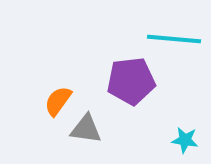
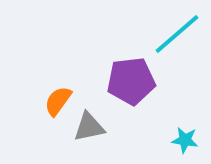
cyan line: moved 3 px right, 5 px up; rotated 46 degrees counterclockwise
gray triangle: moved 3 px right, 2 px up; rotated 20 degrees counterclockwise
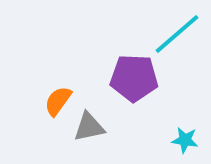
purple pentagon: moved 3 px right, 3 px up; rotated 9 degrees clockwise
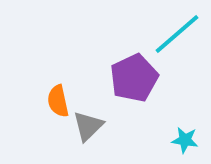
purple pentagon: rotated 27 degrees counterclockwise
orange semicircle: rotated 48 degrees counterclockwise
gray triangle: moved 1 px left, 1 px up; rotated 32 degrees counterclockwise
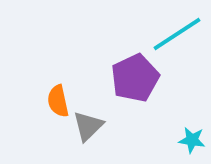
cyan line: rotated 8 degrees clockwise
purple pentagon: moved 1 px right
cyan star: moved 7 px right
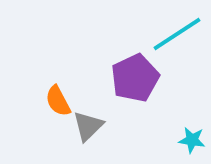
orange semicircle: rotated 16 degrees counterclockwise
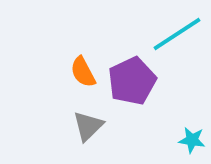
purple pentagon: moved 3 px left, 3 px down
orange semicircle: moved 25 px right, 29 px up
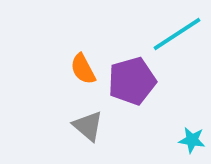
orange semicircle: moved 3 px up
purple pentagon: rotated 9 degrees clockwise
gray triangle: rotated 36 degrees counterclockwise
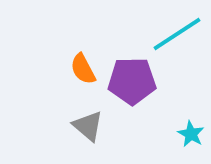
purple pentagon: rotated 15 degrees clockwise
cyan star: moved 1 px left, 6 px up; rotated 20 degrees clockwise
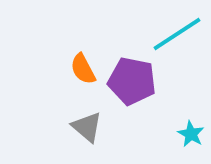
purple pentagon: rotated 12 degrees clockwise
gray triangle: moved 1 px left, 1 px down
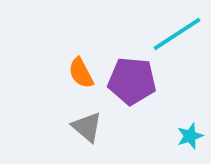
orange semicircle: moved 2 px left, 4 px down
purple pentagon: rotated 6 degrees counterclockwise
cyan star: moved 1 px left, 2 px down; rotated 24 degrees clockwise
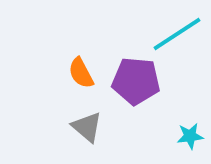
purple pentagon: moved 4 px right
cyan star: rotated 12 degrees clockwise
